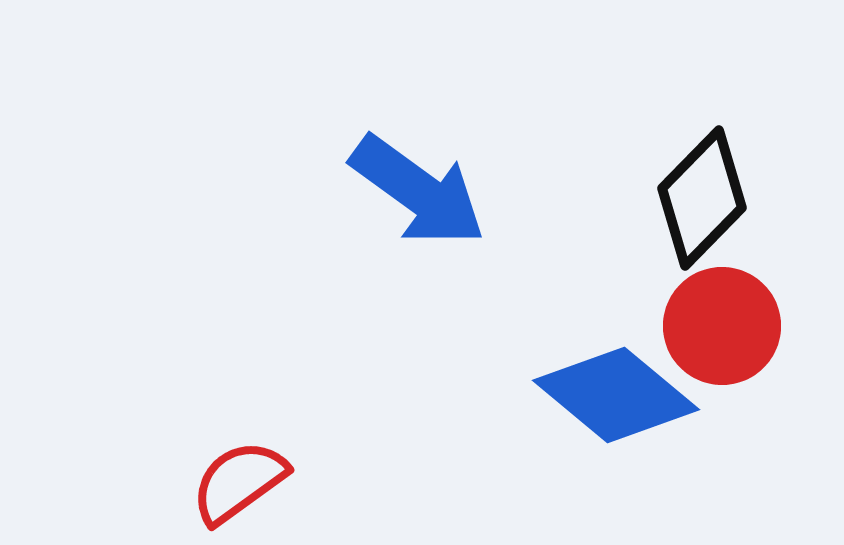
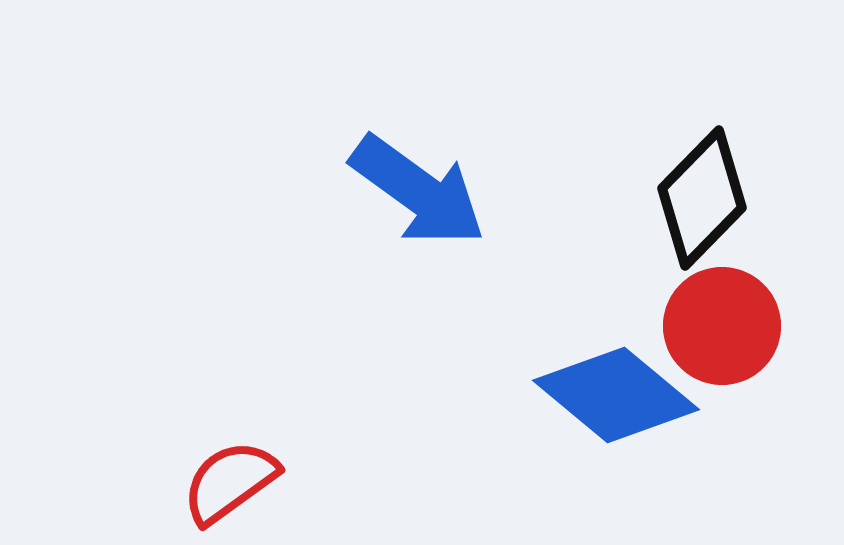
red semicircle: moved 9 px left
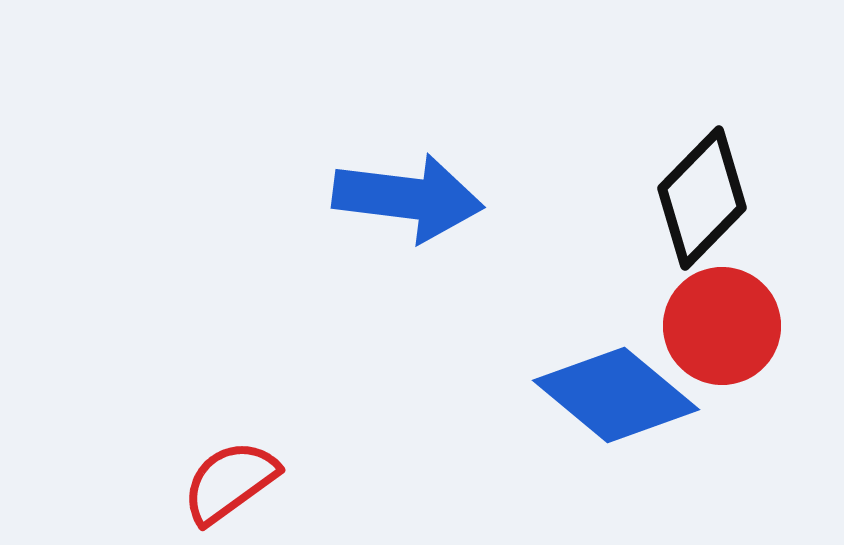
blue arrow: moved 10 px left, 7 px down; rotated 29 degrees counterclockwise
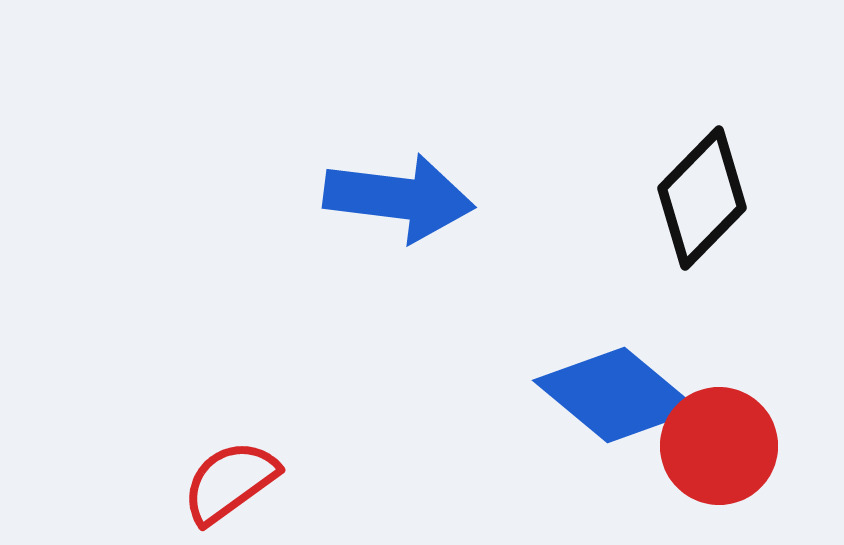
blue arrow: moved 9 px left
red circle: moved 3 px left, 120 px down
